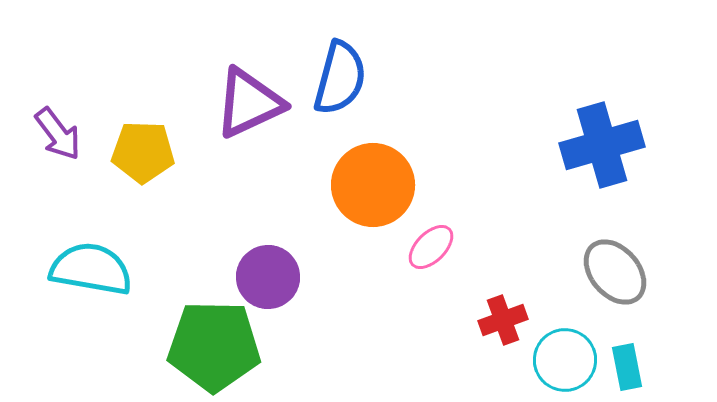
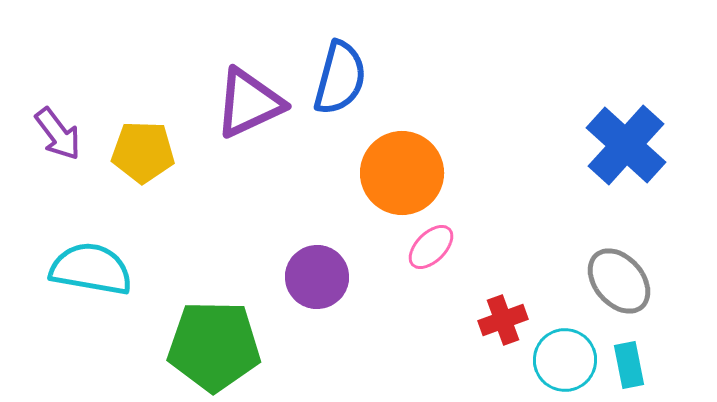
blue cross: moved 24 px right; rotated 32 degrees counterclockwise
orange circle: moved 29 px right, 12 px up
gray ellipse: moved 4 px right, 9 px down
purple circle: moved 49 px right
cyan rectangle: moved 2 px right, 2 px up
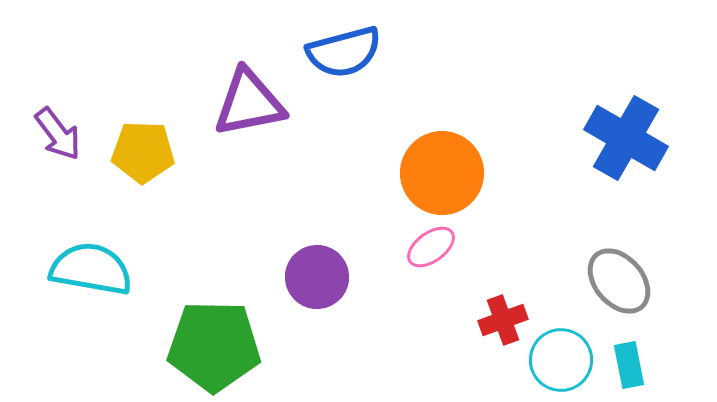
blue semicircle: moved 4 px right, 26 px up; rotated 60 degrees clockwise
purple triangle: rotated 14 degrees clockwise
blue cross: moved 7 px up; rotated 12 degrees counterclockwise
orange circle: moved 40 px right
pink ellipse: rotated 9 degrees clockwise
cyan circle: moved 4 px left
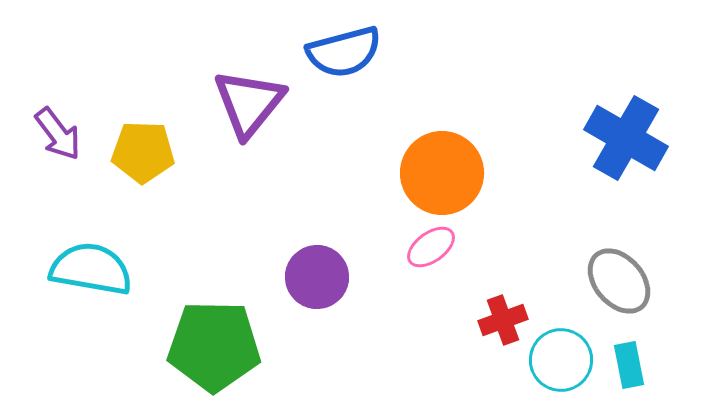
purple triangle: rotated 40 degrees counterclockwise
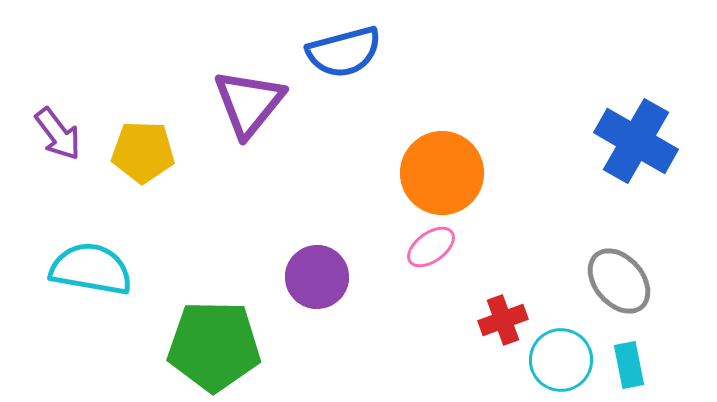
blue cross: moved 10 px right, 3 px down
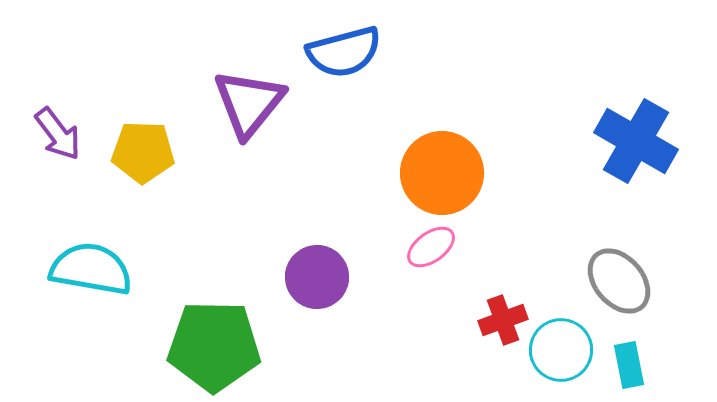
cyan circle: moved 10 px up
